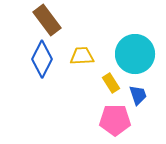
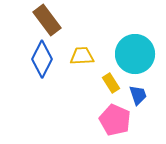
pink pentagon: rotated 24 degrees clockwise
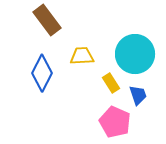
blue diamond: moved 14 px down
pink pentagon: moved 2 px down
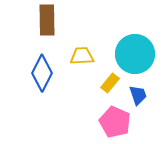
brown rectangle: rotated 36 degrees clockwise
yellow rectangle: moved 1 px left; rotated 72 degrees clockwise
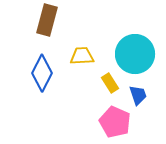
brown rectangle: rotated 16 degrees clockwise
yellow rectangle: rotated 72 degrees counterclockwise
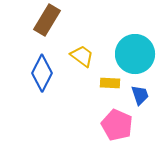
brown rectangle: rotated 16 degrees clockwise
yellow trapezoid: rotated 40 degrees clockwise
yellow rectangle: rotated 54 degrees counterclockwise
blue trapezoid: moved 2 px right
pink pentagon: moved 2 px right, 3 px down
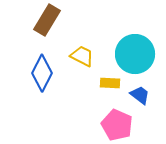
yellow trapezoid: rotated 10 degrees counterclockwise
blue trapezoid: rotated 35 degrees counterclockwise
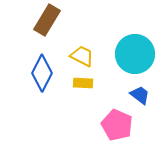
yellow rectangle: moved 27 px left
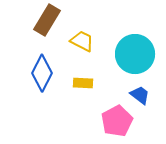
yellow trapezoid: moved 15 px up
pink pentagon: moved 4 px up; rotated 20 degrees clockwise
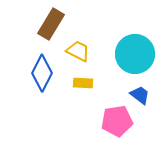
brown rectangle: moved 4 px right, 4 px down
yellow trapezoid: moved 4 px left, 10 px down
pink pentagon: rotated 20 degrees clockwise
